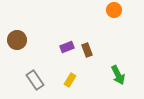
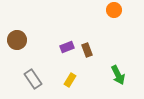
gray rectangle: moved 2 px left, 1 px up
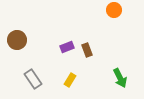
green arrow: moved 2 px right, 3 px down
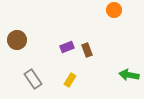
green arrow: moved 9 px right, 3 px up; rotated 126 degrees clockwise
